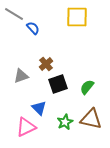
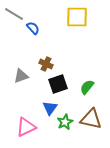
brown cross: rotated 24 degrees counterclockwise
blue triangle: moved 11 px right; rotated 21 degrees clockwise
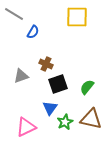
blue semicircle: moved 4 px down; rotated 72 degrees clockwise
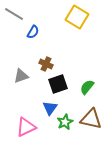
yellow square: rotated 30 degrees clockwise
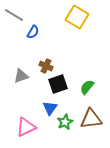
gray line: moved 1 px down
brown cross: moved 2 px down
brown triangle: rotated 20 degrees counterclockwise
